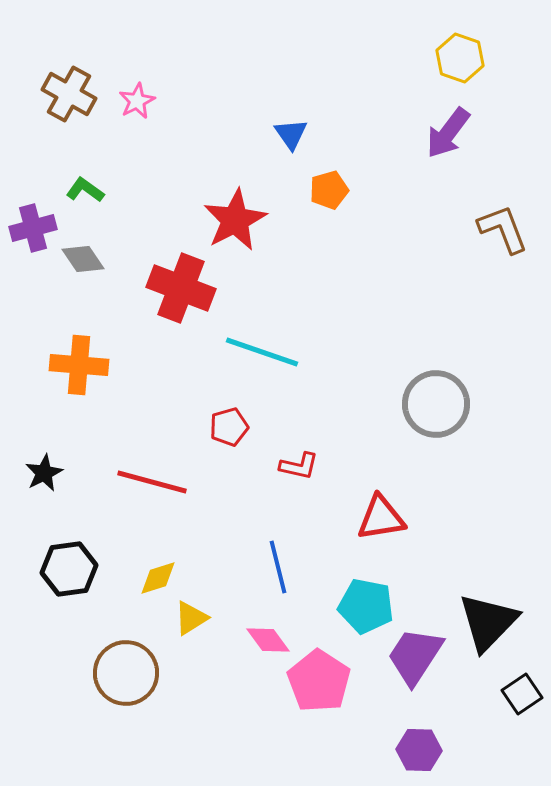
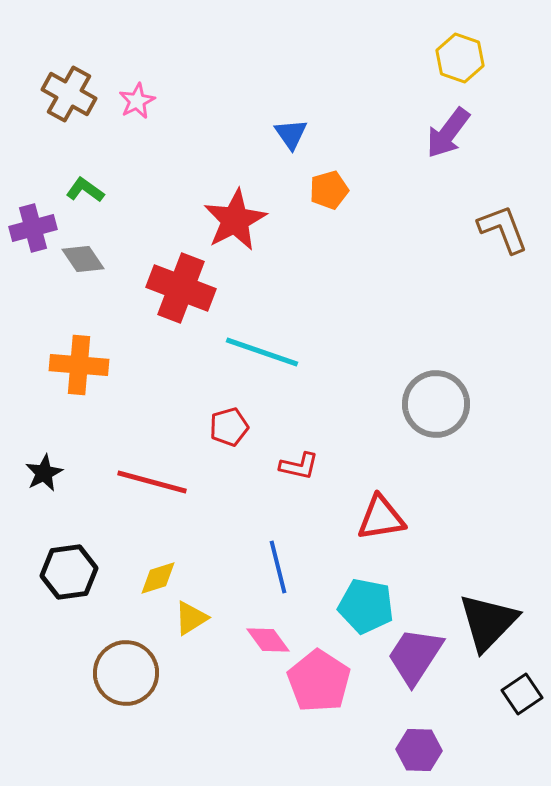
black hexagon: moved 3 px down
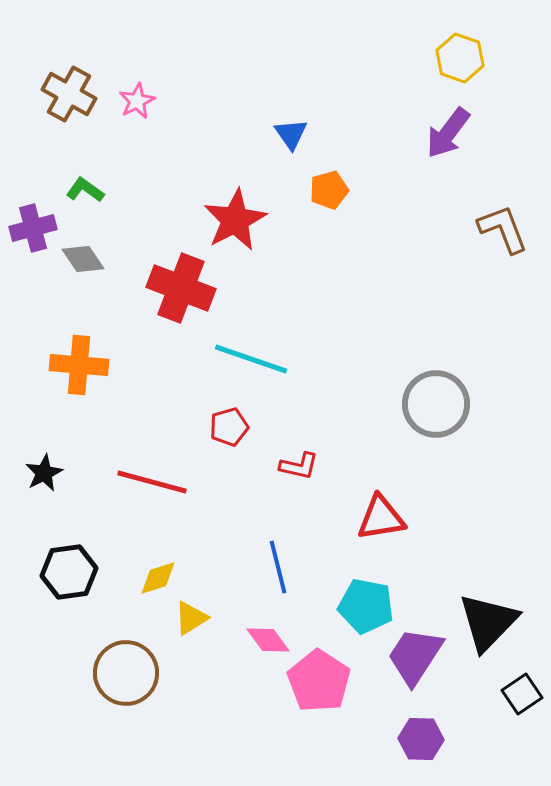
cyan line: moved 11 px left, 7 px down
purple hexagon: moved 2 px right, 11 px up
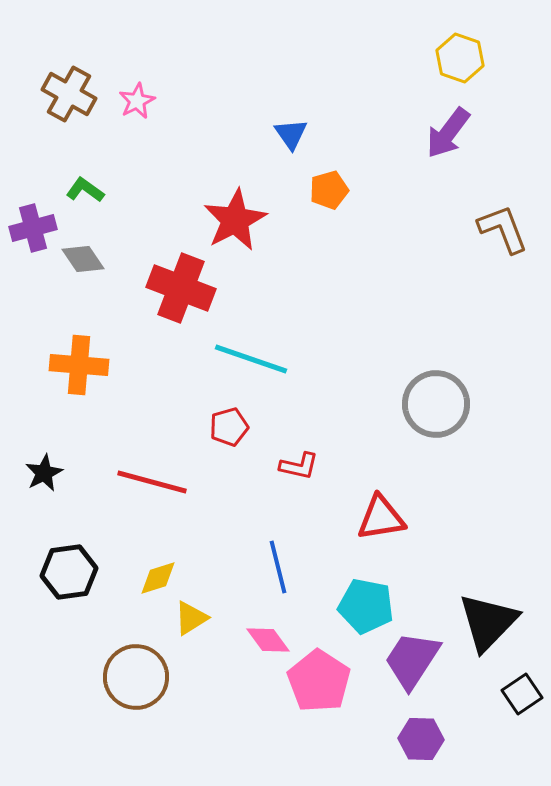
purple trapezoid: moved 3 px left, 4 px down
brown circle: moved 10 px right, 4 px down
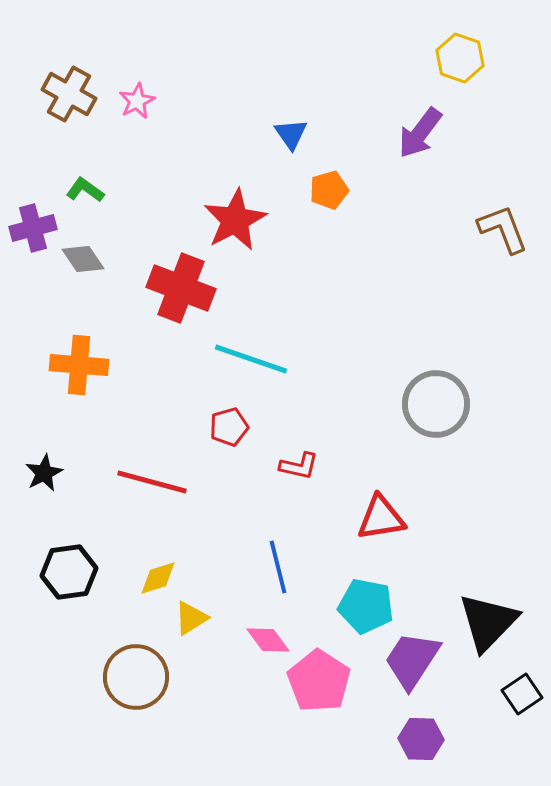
purple arrow: moved 28 px left
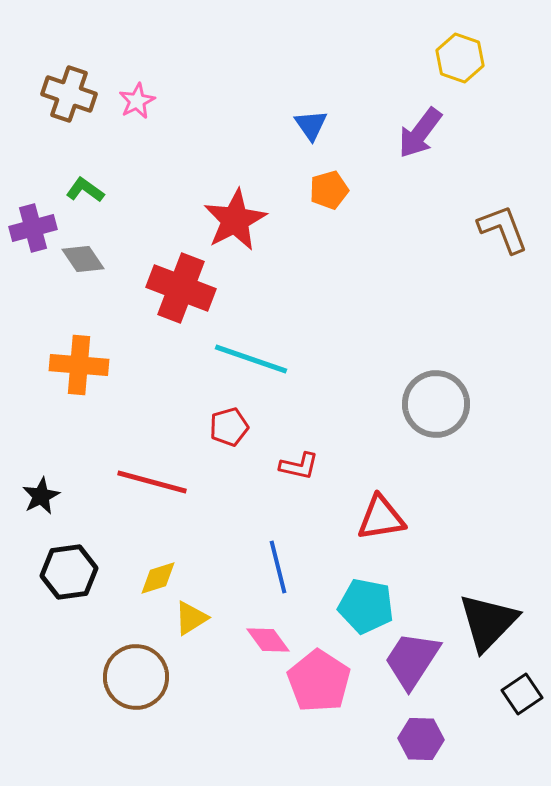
brown cross: rotated 10 degrees counterclockwise
blue triangle: moved 20 px right, 9 px up
black star: moved 3 px left, 23 px down
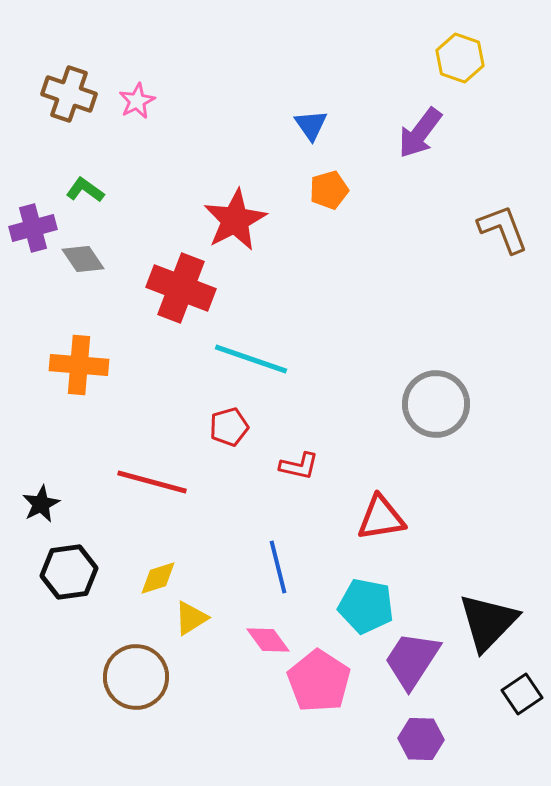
black star: moved 8 px down
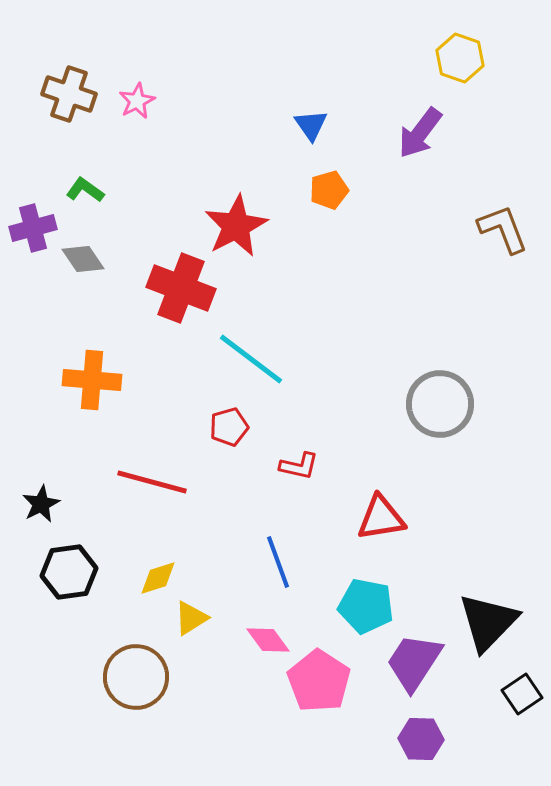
red star: moved 1 px right, 6 px down
cyan line: rotated 18 degrees clockwise
orange cross: moved 13 px right, 15 px down
gray circle: moved 4 px right
blue line: moved 5 px up; rotated 6 degrees counterclockwise
purple trapezoid: moved 2 px right, 2 px down
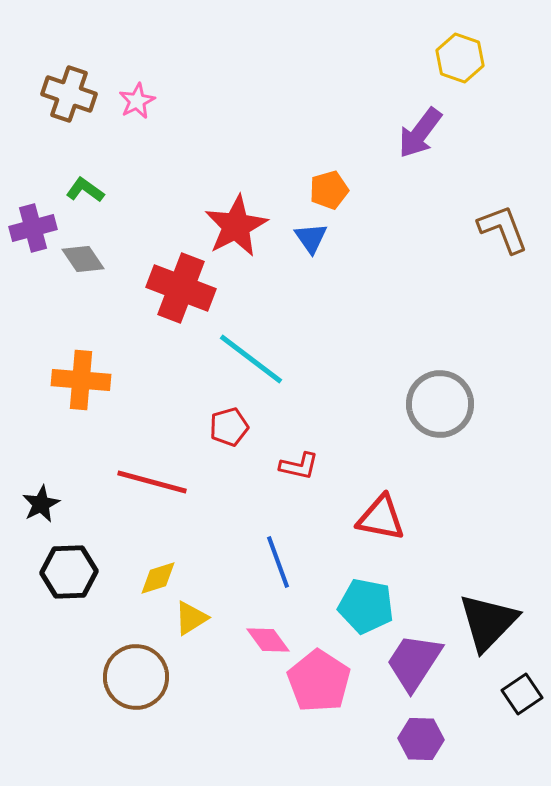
blue triangle: moved 113 px down
orange cross: moved 11 px left
red triangle: rotated 20 degrees clockwise
black hexagon: rotated 6 degrees clockwise
